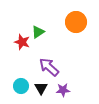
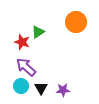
purple arrow: moved 23 px left
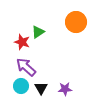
purple star: moved 2 px right, 1 px up
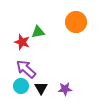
green triangle: rotated 24 degrees clockwise
purple arrow: moved 2 px down
